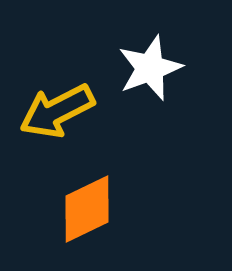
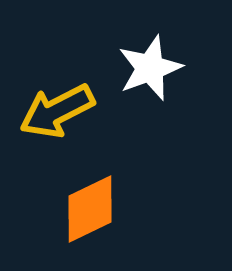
orange diamond: moved 3 px right
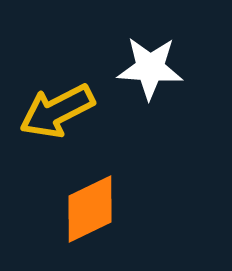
white star: rotated 24 degrees clockwise
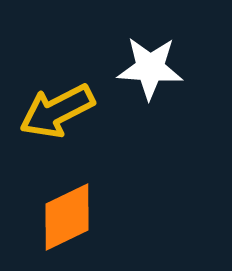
orange diamond: moved 23 px left, 8 px down
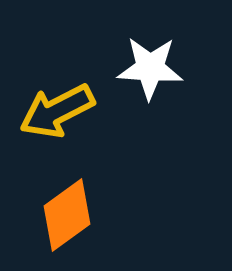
orange diamond: moved 2 px up; rotated 10 degrees counterclockwise
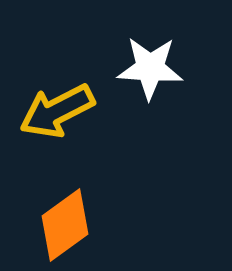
orange diamond: moved 2 px left, 10 px down
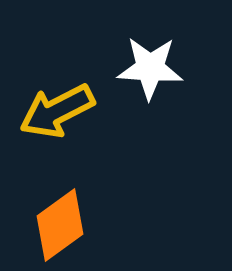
orange diamond: moved 5 px left
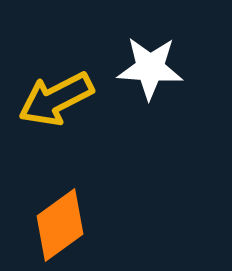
yellow arrow: moved 1 px left, 12 px up
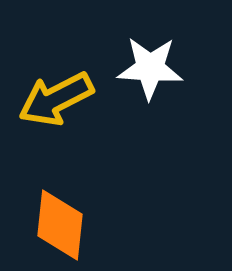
orange diamond: rotated 48 degrees counterclockwise
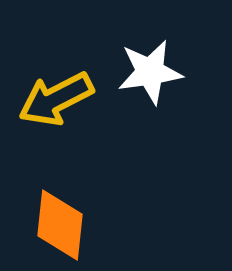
white star: moved 4 px down; rotated 12 degrees counterclockwise
